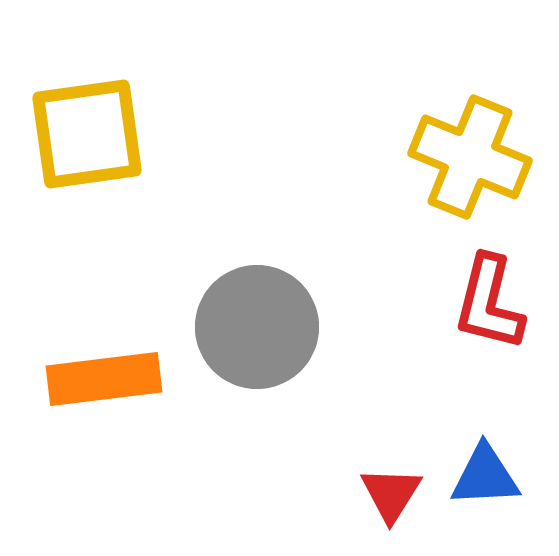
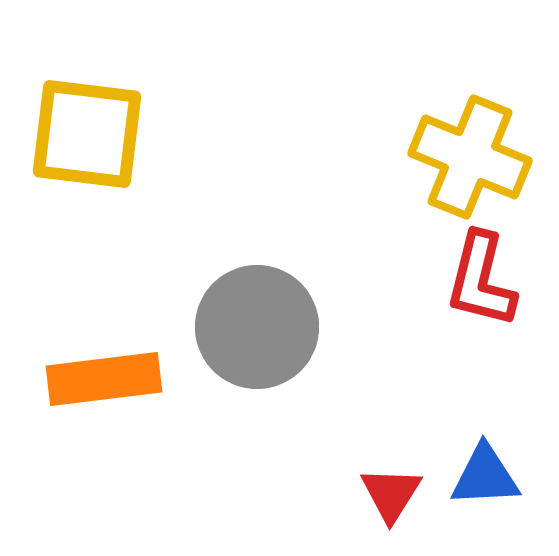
yellow square: rotated 15 degrees clockwise
red L-shape: moved 8 px left, 23 px up
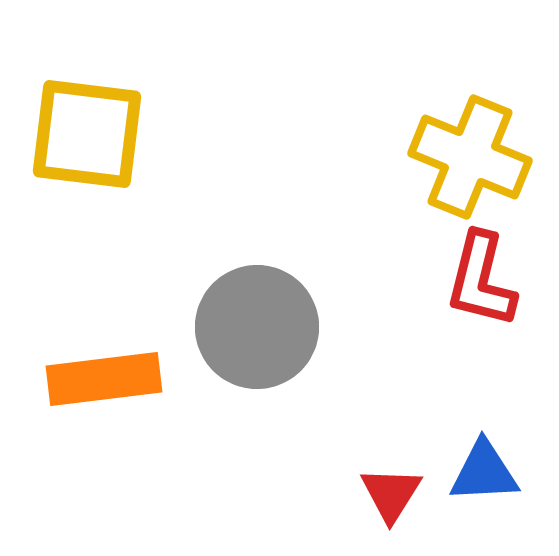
blue triangle: moved 1 px left, 4 px up
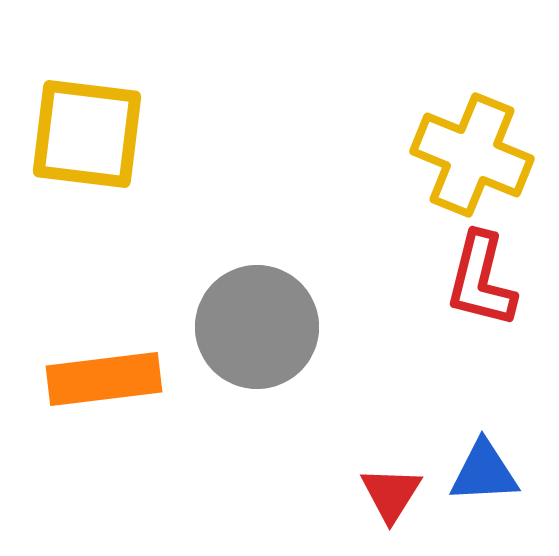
yellow cross: moved 2 px right, 2 px up
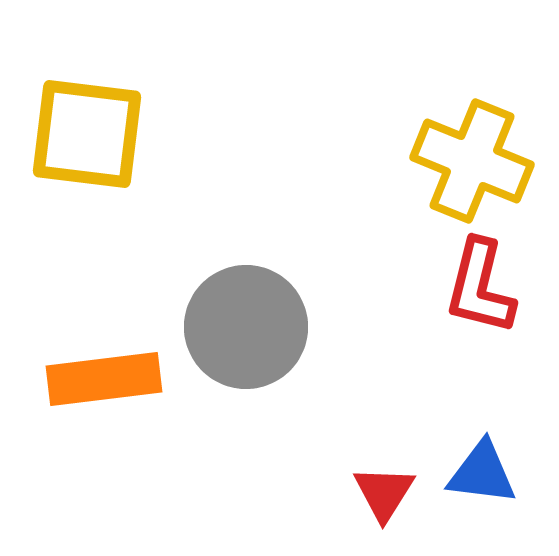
yellow cross: moved 6 px down
red L-shape: moved 1 px left, 7 px down
gray circle: moved 11 px left
blue triangle: moved 2 px left, 1 px down; rotated 10 degrees clockwise
red triangle: moved 7 px left, 1 px up
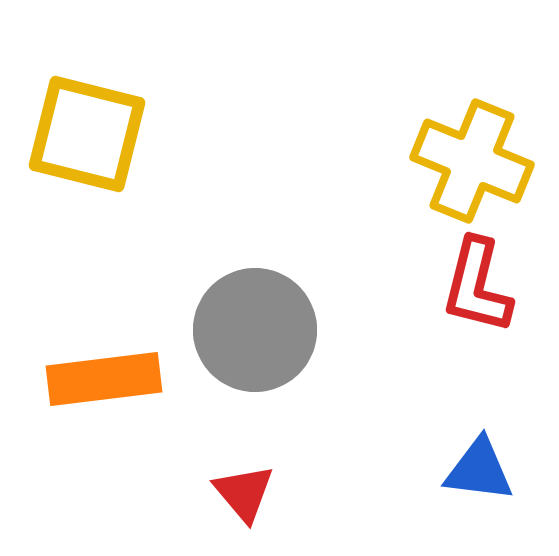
yellow square: rotated 7 degrees clockwise
red L-shape: moved 3 px left, 1 px up
gray circle: moved 9 px right, 3 px down
blue triangle: moved 3 px left, 3 px up
red triangle: moved 140 px left; rotated 12 degrees counterclockwise
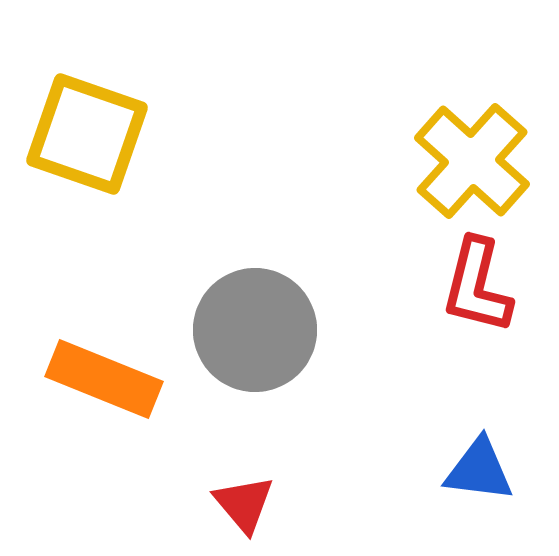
yellow square: rotated 5 degrees clockwise
yellow cross: rotated 20 degrees clockwise
orange rectangle: rotated 29 degrees clockwise
red triangle: moved 11 px down
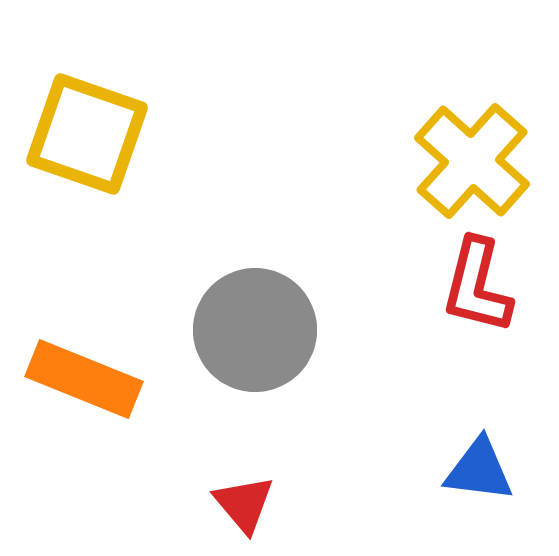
orange rectangle: moved 20 px left
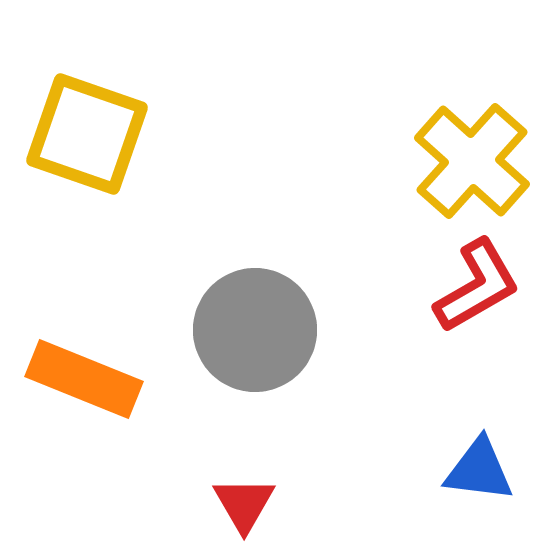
red L-shape: rotated 134 degrees counterclockwise
red triangle: rotated 10 degrees clockwise
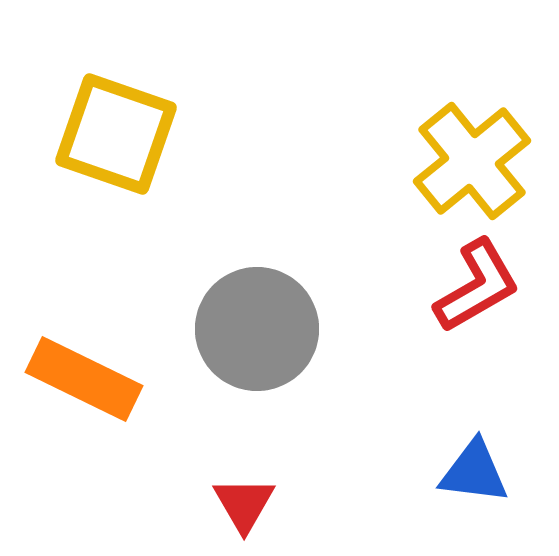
yellow square: moved 29 px right
yellow cross: rotated 9 degrees clockwise
gray circle: moved 2 px right, 1 px up
orange rectangle: rotated 4 degrees clockwise
blue triangle: moved 5 px left, 2 px down
